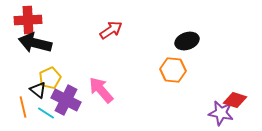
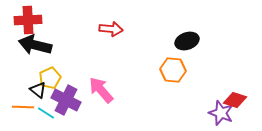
red arrow: moved 1 px up; rotated 40 degrees clockwise
black arrow: moved 2 px down
orange line: rotated 75 degrees counterclockwise
purple star: rotated 10 degrees clockwise
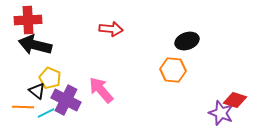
yellow pentagon: rotated 25 degrees counterclockwise
black triangle: moved 1 px left, 1 px down
cyan line: rotated 60 degrees counterclockwise
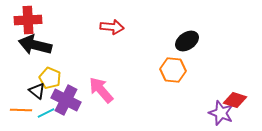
red arrow: moved 1 px right, 2 px up
black ellipse: rotated 15 degrees counterclockwise
orange line: moved 2 px left, 3 px down
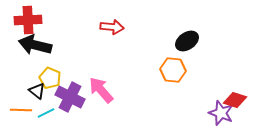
purple cross: moved 4 px right, 3 px up
